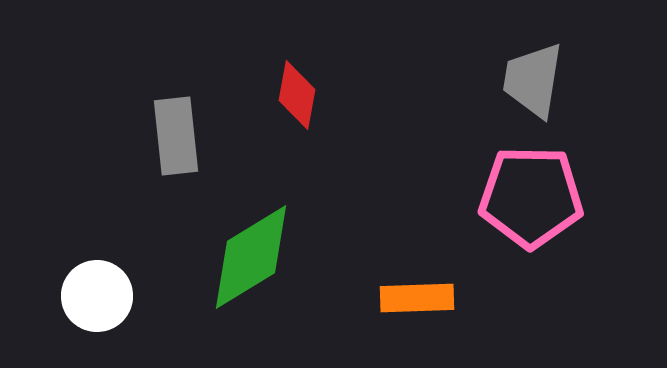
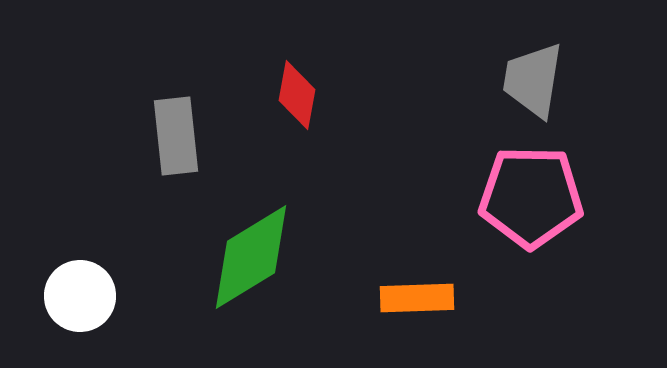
white circle: moved 17 px left
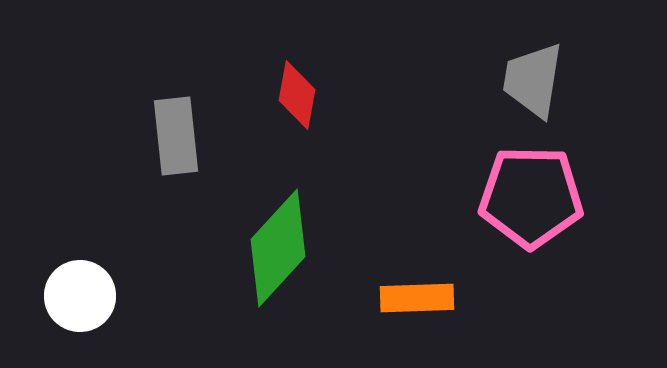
green diamond: moved 27 px right, 9 px up; rotated 16 degrees counterclockwise
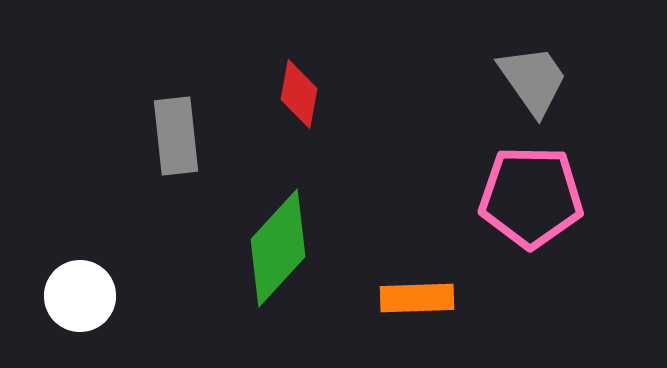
gray trapezoid: rotated 136 degrees clockwise
red diamond: moved 2 px right, 1 px up
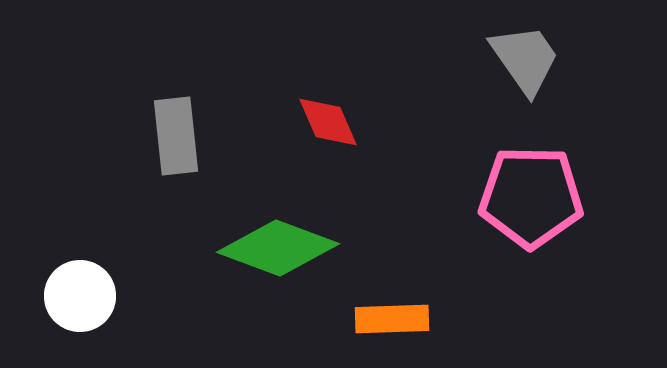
gray trapezoid: moved 8 px left, 21 px up
red diamond: moved 29 px right, 28 px down; rotated 34 degrees counterclockwise
green diamond: rotated 68 degrees clockwise
orange rectangle: moved 25 px left, 21 px down
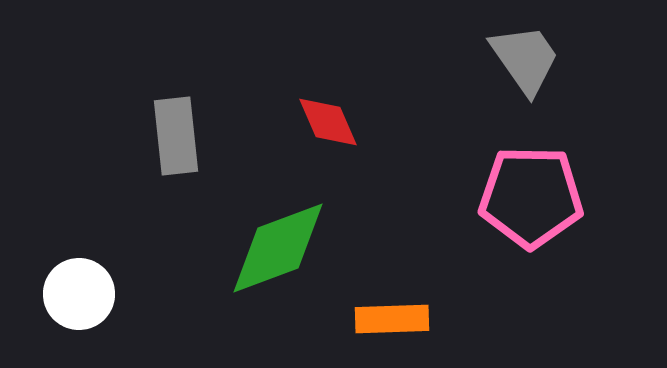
green diamond: rotated 41 degrees counterclockwise
white circle: moved 1 px left, 2 px up
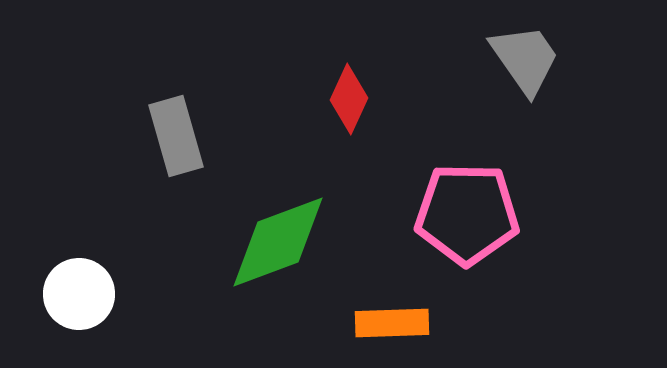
red diamond: moved 21 px right, 23 px up; rotated 48 degrees clockwise
gray rectangle: rotated 10 degrees counterclockwise
pink pentagon: moved 64 px left, 17 px down
green diamond: moved 6 px up
orange rectangle: moved 4 px down
